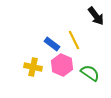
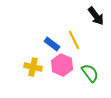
green semicircle: rotated 18 degrees clockwise
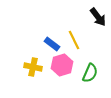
black arrow: moved 2 px right, 1 px down
pink hexagon: rotated 20 degrees clockwise
green semicircle: rotated 60 degrees clockwise
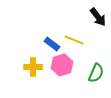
yellow line: rotated 42 degrees counterclockwise
yellow cross: rotated 12 degrees counterclockwise
green semicircle: moved 6 px right
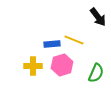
blue rectangle: rotated 42 degrees counterclockwise
yellow cross: moved 1 px up
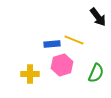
yellow cross: moved 3 px left, 8 px down
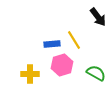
yellow line: rotated 36 degrees clockwise
green semicircle: rotated 84 degrees counterclockwise
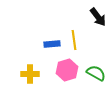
yellow line: rotated 24 degrees clockwise
pink hexagon: moved 5 px right, 5 px down
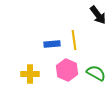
black arrow: moved 2 px up
pink hexagon: rotated 20 degrees counterclockwise
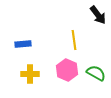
blue rectangle: moved 29 px left
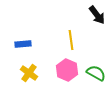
black arrow: moved 1 px left
yellow line: moved 3 px left
yellow cross: moved 1 px left, 1 px up; rotated 36 degrees clockwise
